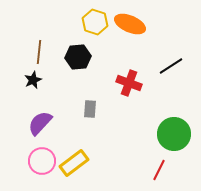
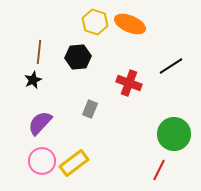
gray rectangle: rotated 18 degrees clockwise
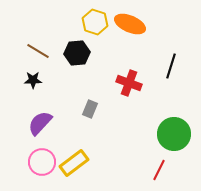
brown line: moved 1 px left, 1 px up; rotated 65 degrees counterclockwise
black hexagon: moved 1 px left, 4 px up
black line: rotated 40 degrees counterclockwise
black star: rotated 24 degrees clockwise
pink circle: moved 1 px down
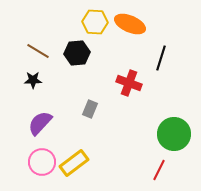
yellow hexagon: rotated 15 degrees counterclockwise
black line: moved 10 px left, 8 px up
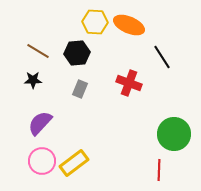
orange ellipse: moved 1 px left, 1 px down
black line: moved 1 px right, 1 px up; rotated 50 degrees counterclockwise
gray rectangle: moved 10 px left, 20 px up
pink circle: moved 1 px up
red line: rotated 25 degrees counterclockwise
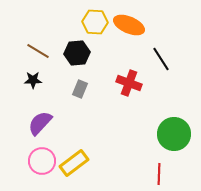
black line: moved 1 px left, 2 px down
red line: moved 4 px down
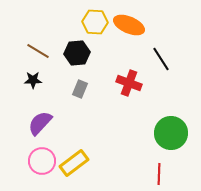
green circle: moved 3 px left, 1 px up
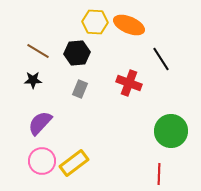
green circle: moved 2 px up
